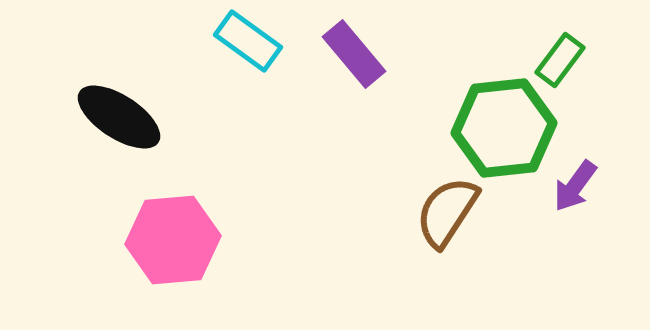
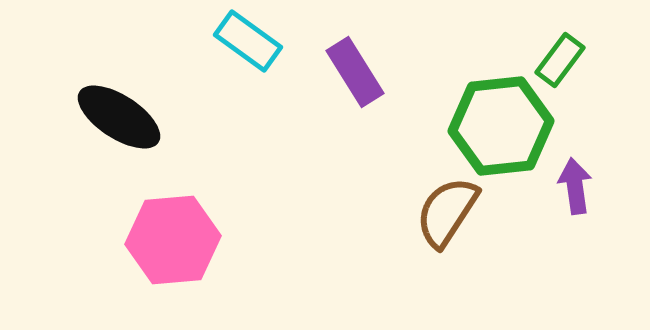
purple rectangle: moved 1 px right, 18 px down; rotated 8 degrees clockwise
green hexagon: moved 3 px left, 2 px up
purple arrow: rotated 136 degrees clockwise
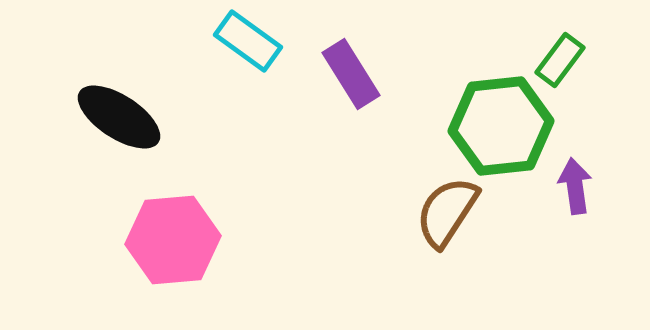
purple rectangle: moved 4 px left, 2 px down
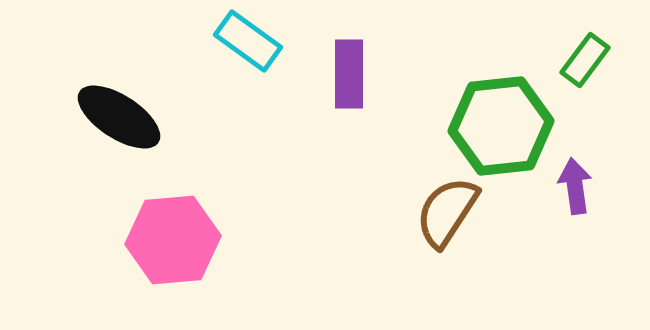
green rectangle: moved 25 px right
purple rectangle: moved 2 px left; rotated 32 degrees clockwise
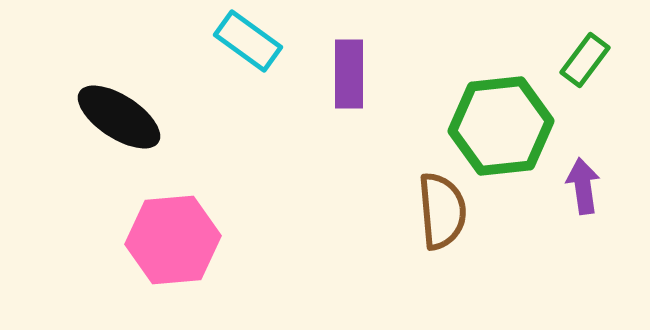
purple arrow: moved 8 px right
brown semicircle: moved 5 px left, 1 px up; rotated 142 degrees clockwise
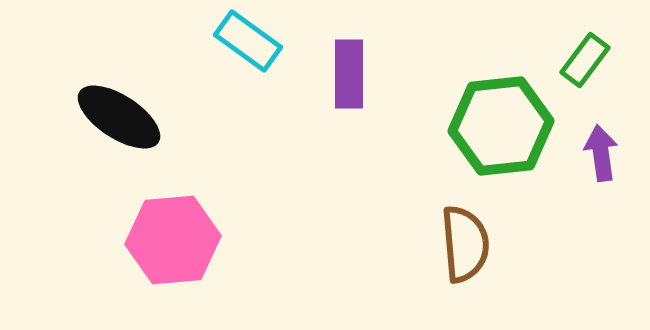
purple arrow: moved 18 px right, 33 px up
brown semicircle: moved 23 px right, 33 px down
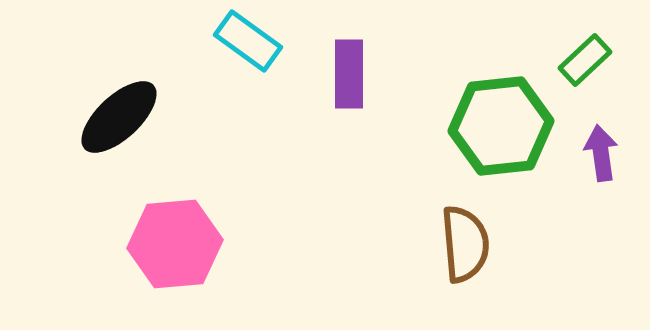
green rectangle: rotated 10 degrees clockwise
black ellipse: rotated 76 degrees counterclockwise
pink hexagon: moved 2 px right, 4 px down
